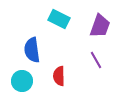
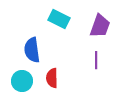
purple line: rotated 30 degrees clockwise
red semicircle: moved 7 px left, 2 px down
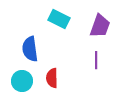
blue semicircle: moved 2 px left, 1 px up
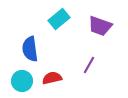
cyan rectangle: rotated 65 degrees counterclockwise
purple trapezoid: rotated 90 degrees clockwise
purple line: moved 7 px left, 5 px down; rotated 30 degrees clockwise
red semicircle: rotated 78 degrees clockwise
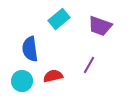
red semicircle: moved 1 px right, 2 px up
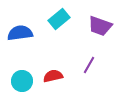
blue semicircle: moved 10 px left, 16 px up; rotated 90 degrees clockwise
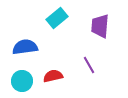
cyan rectangle: moved 2 px left, 1 px up
purple trapezoid: rotated 75 degrees clockwise
blue semicircle: moved 5 px right, 14 px down
purple line: rotated 60 degrees counterclockwise
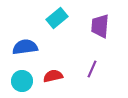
purple line: moved 3 px right, 4 px down; rotated 54 degrees clockwise
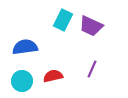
cyan rectangle: moved 6 px right, 2 px down; rotated 25 degrees counterclockwise
purple trapezoid: moved 9 px left; rotated 70 degrees counterclockwise
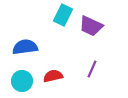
cyan rectangle: moved 5 px up
